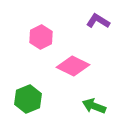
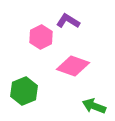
purple L-shape: moved 30 px left
pink diamond: rotated 8 degrees counterclockwise
green hexagon: moved 4 px left, 8 px up
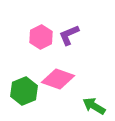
purple L-shape: moved 1 px right, 14 px down; rotated 55 degrees counterclockwise
pink diamond: moved 15 px left, 13 px down
green arrow: rotated 10 degrees clockwise
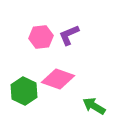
pink hexagon: rotated 20 degrees clockwise
green hexagon: rotated 12 degrees counterclockwise
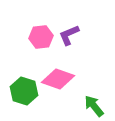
green hexagon: rotated 8 degrees counterclockwise
green arrow: rotated 20 degrees clockwise
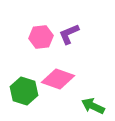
purple L-shape: moved 1 px up
green arrow: moved 1 px left; rotated 25 degrees counterclockwise
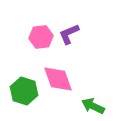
pink diamond: rotated 52 degrees clockwise
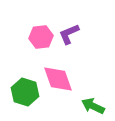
green hexagon: moved 1 px right, 1 px down
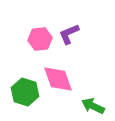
pink hexagon: moved 1 px left, 2 px down
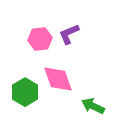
green hexagon: rotated 12 degrees clockwise
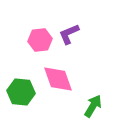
pink hexagon: moved 1 px down
green hexagon: moved 4 px left; rotated 24 degrees counterclockwise
green arrow: rotated 95 degrees clockwise
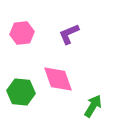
pink hexagon: moved 18 px left, 7 px up
